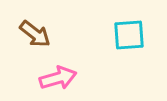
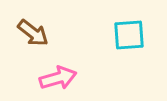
brown arrow: moved 2 px left, 1 px up
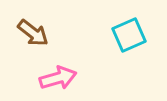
cyan square: rotated 20 degrees counterclockwise
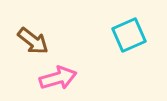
brown arrow: moved 8 px down
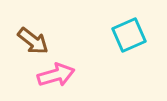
pink arrow: moved 2 px left, 3 px up
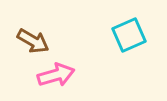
brown arrow: rotated 8 degrees counterclockwise
